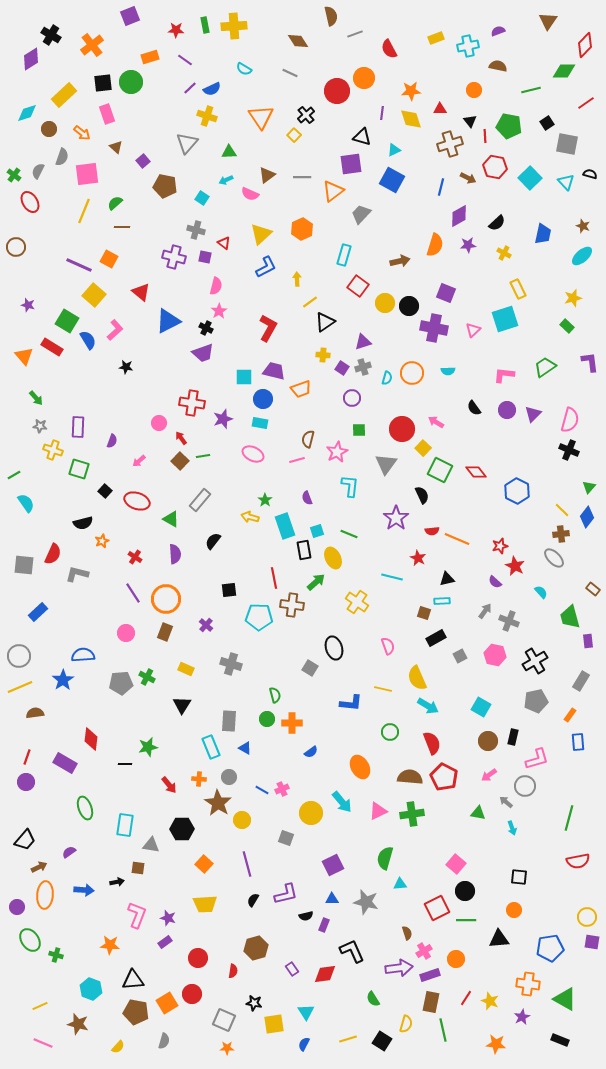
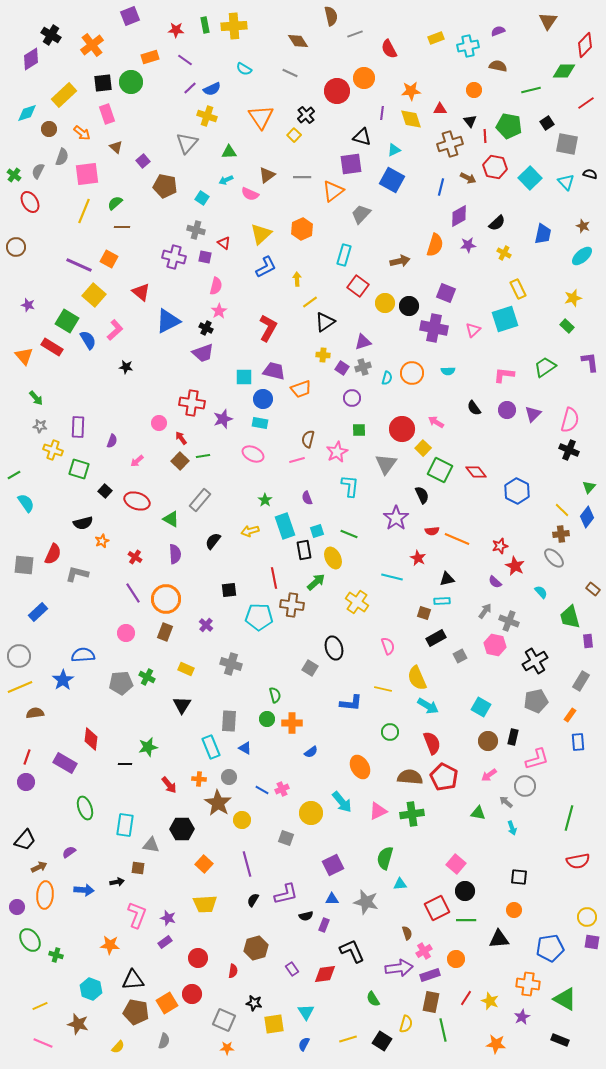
pink arrow at (139, 461): moved 2 px left
yellow arrow at (250, 517): moved 14 px down; rotated 30 degrees counterclockwise
pink hexagon at (495, 655): moved 10 px up
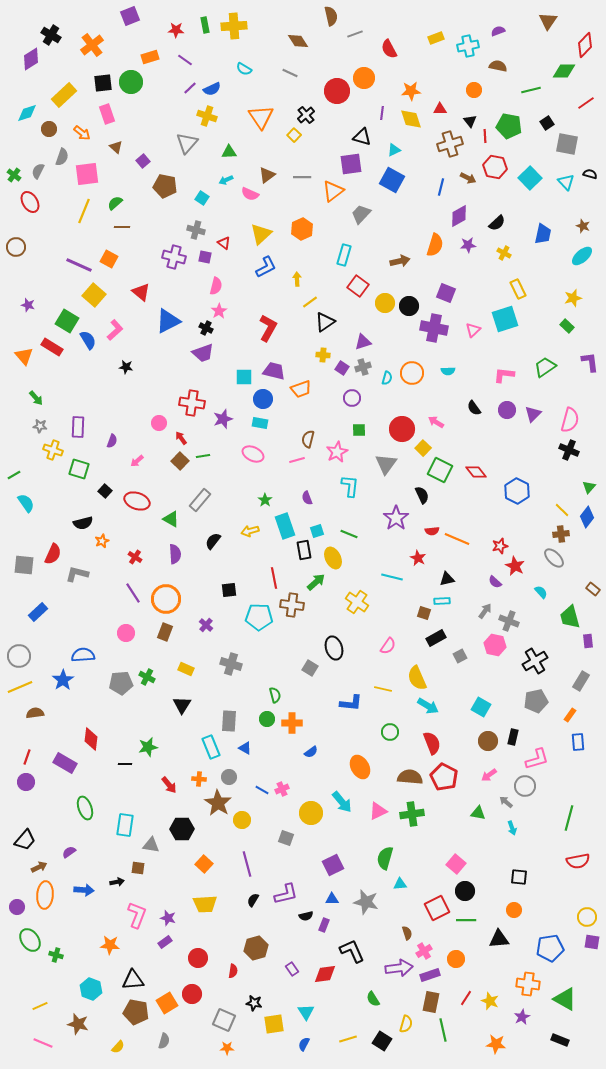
pink semicircle at (388, 646): rotated 54 degrees clockwise
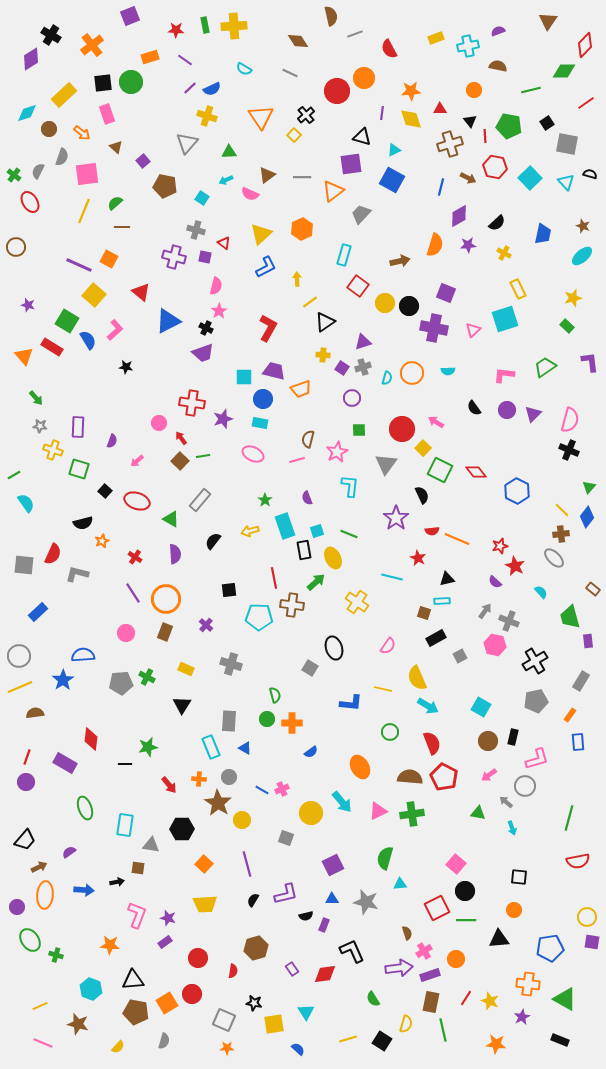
blue semicircle at (304, 1044): moved 6 px left, 5 px down; rotated 104 degrees clockwise
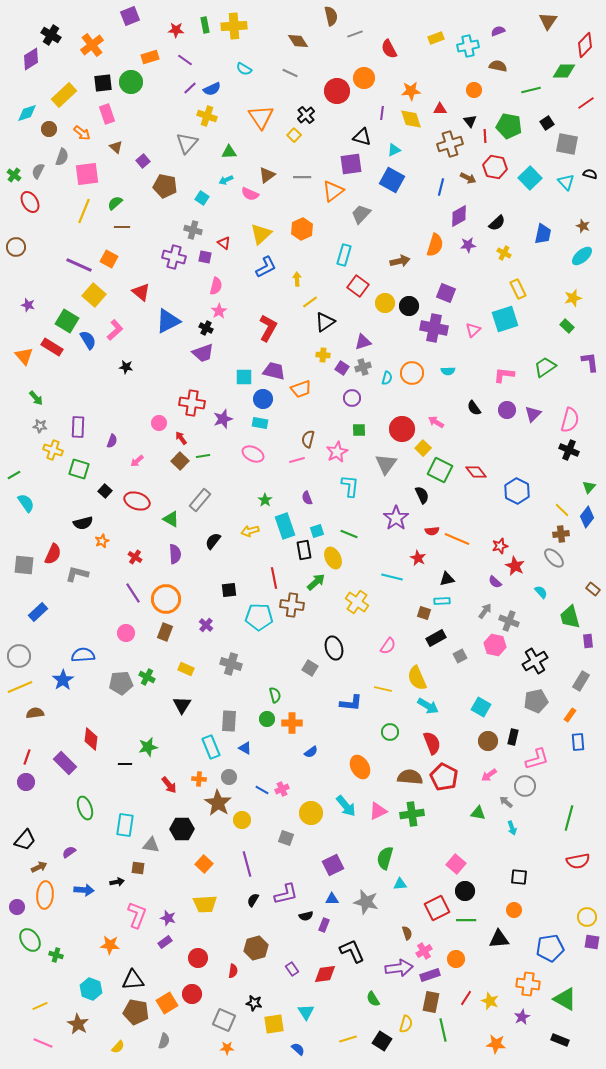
gray cross at (196, 230): moved 3 px left
purple rectangle at (65, 763): rotated 15 degrees clockwise
cyan arrow at (342, 802): moved 4 px right, 4 px down
brown star at (78, 1024): rotated 15 degrees clockwise
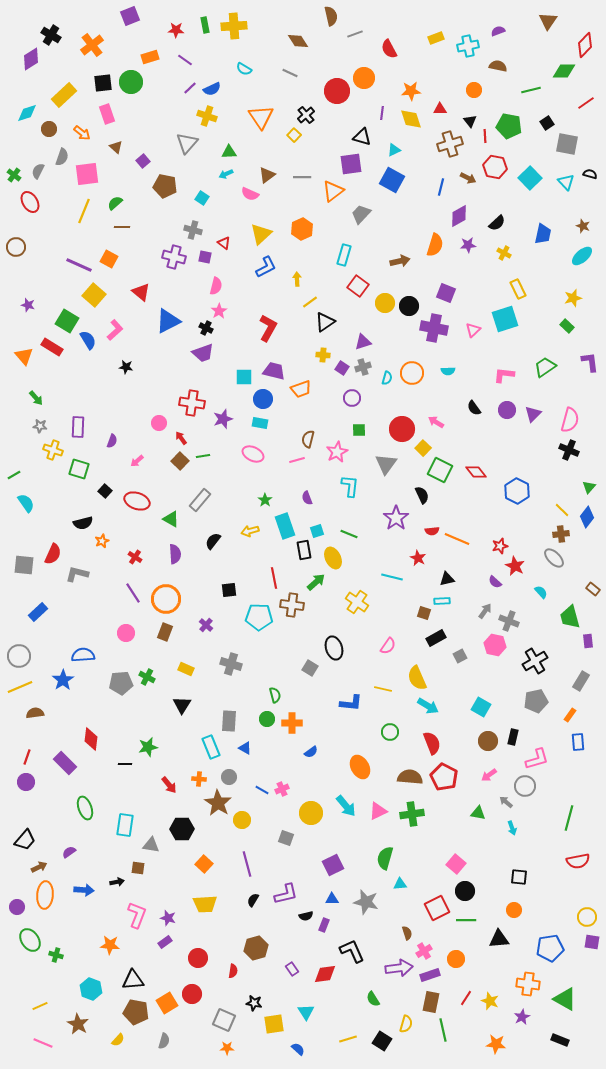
cyan arrow at (226, 180): moved 6 px up
yellow semicircle at (118, 1047): moved 7 px up
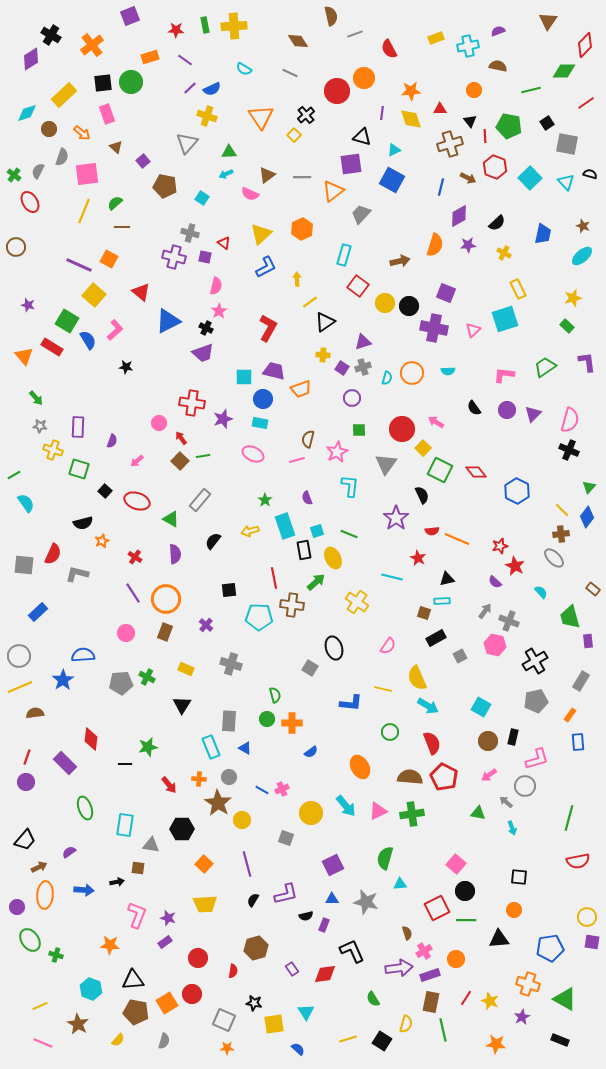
red hexagon at (495, 167): rotated 10 degrees clockwise
gray cross at (193, 230): moved 3 px left, 3 px down
purple L-shape at (590, 362): moved 3 px left
orange cross at (528, 984): rotated 10 degrees clockwise
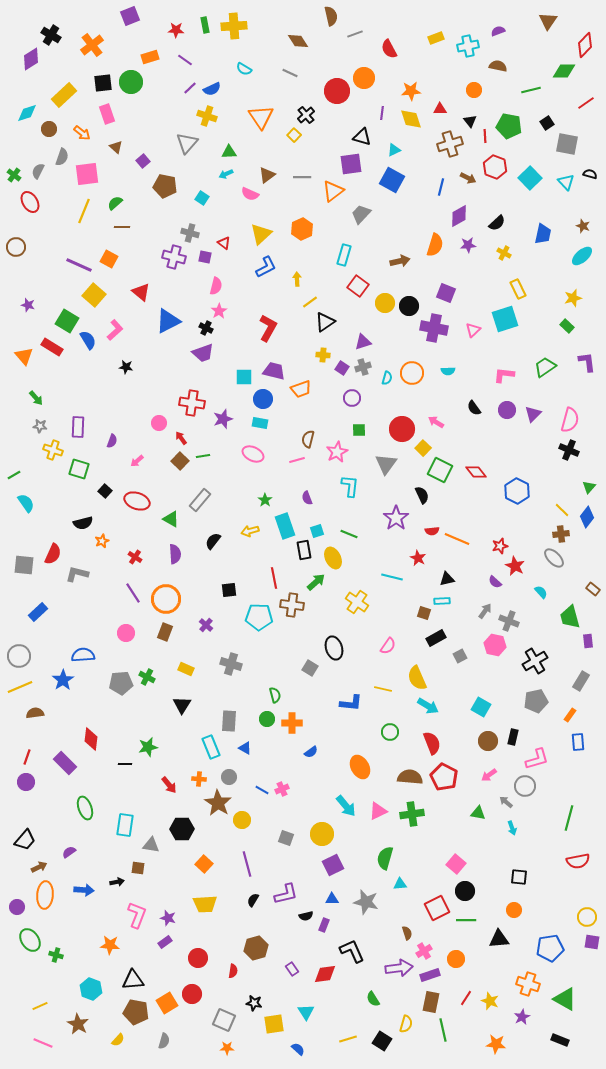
yellow circle at (311, 813): moved 11 px right, 21 px down
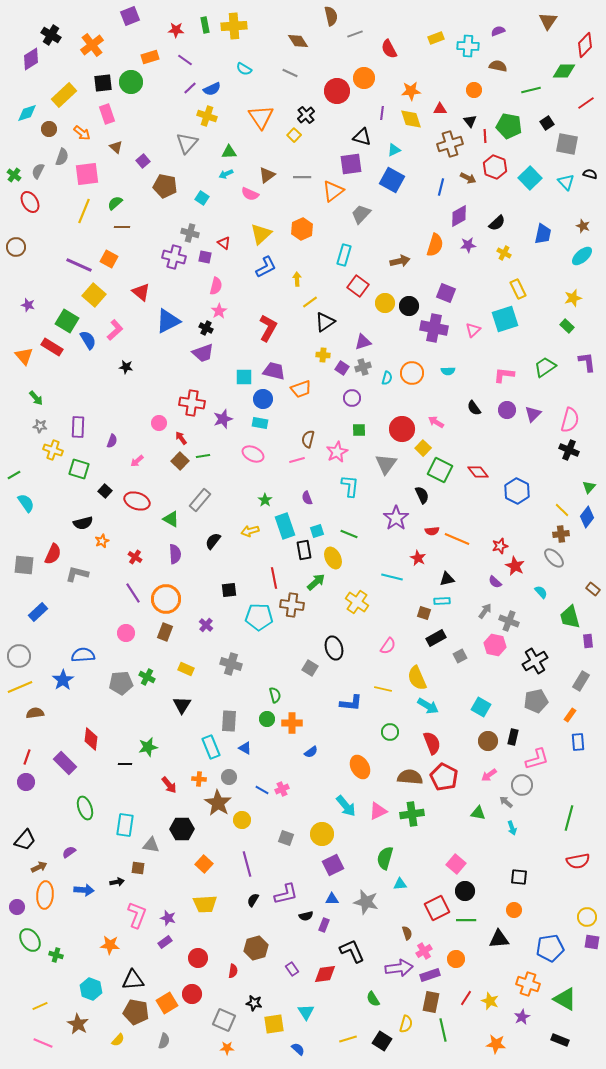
cyan cross at (468, 46): rotated 15 degrees clockwise
red diamond at (476, 472): moved 2 px right
gray circle at (525, 786): moved 3 px left, 1 px up
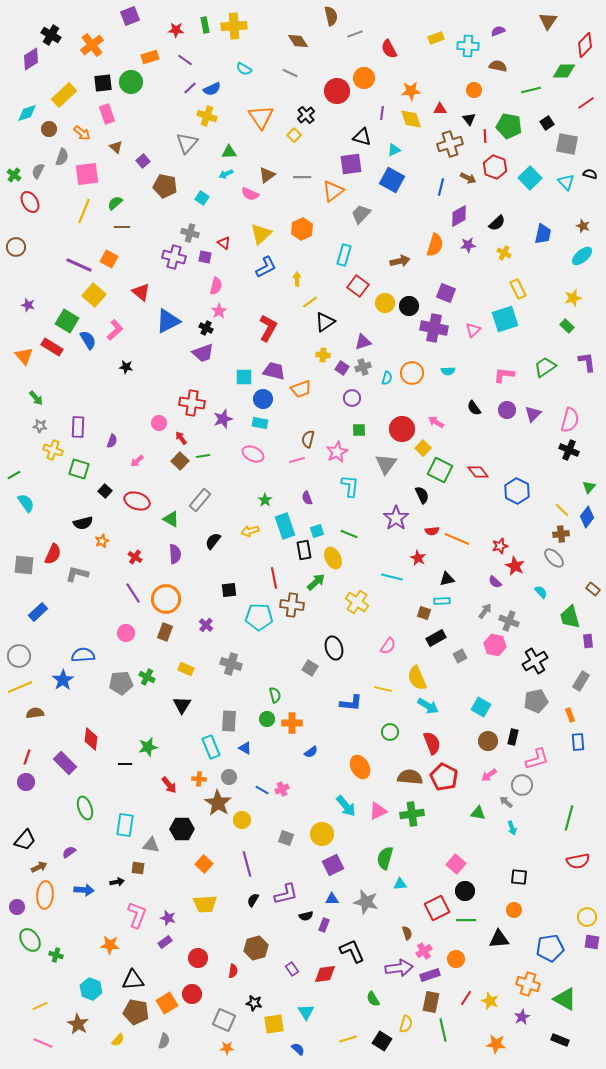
black triangle at (470, 121): moved 1 px left, 2 px up
orange rectangle at (570, 715): rotated 56 degrees counterclockwise
